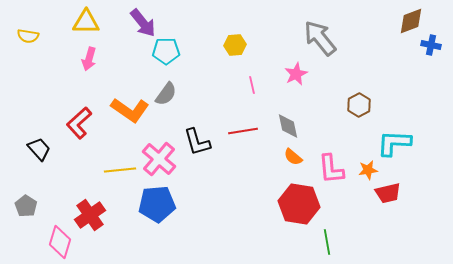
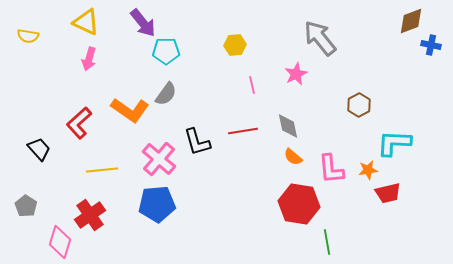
yellow triangle: rotated 24 degrees clockwise
yellow line: moved 18 px left
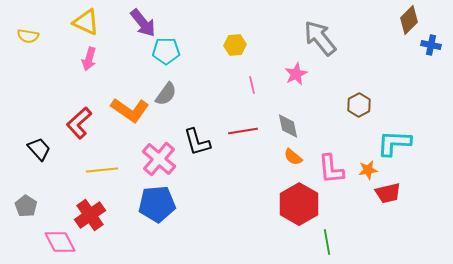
brown diamond: moved 2 px left, 1 px up; rotated 24 degrees counterclockwise
red hexagon: rotated 21 degrees clockwise
pink diamond: rotated 44 degrees counterclockwise
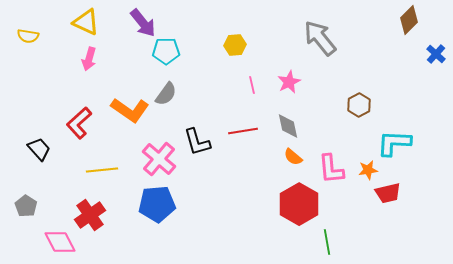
blue cross: moved 5 px right, 9 px down; rotated 30 degrees clockwise
pink star: moved 7 px left, 8 px down
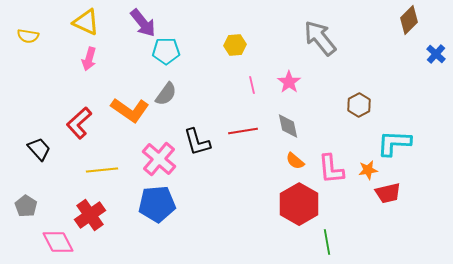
pink star: rotated 10 degrees counterclockwise
orange semicircle: moved 2 px right, 4 px down
pink diamond: moved 2 px left
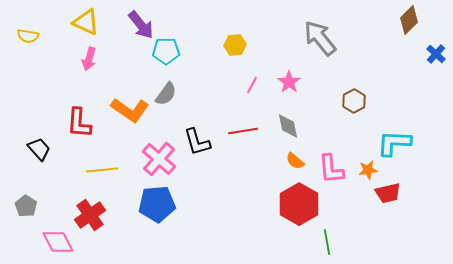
purple arrow: moved 2 px left, 2 px down
pink line: rotated 42 degrees clockwise
brown hexagon: moved 5 px left, 4 px up
red L-shape: rotated 44 degrees counterclockwise
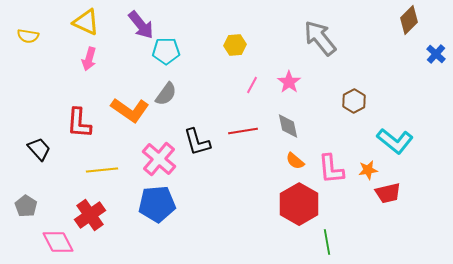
cyan L-shape: moved 1 px right, 2 px up; rotated 144 degrees counterclockwise
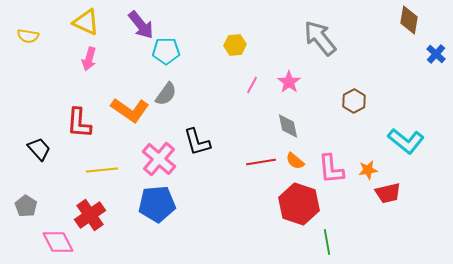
brown diamond: rotated 36 degrees counterclockwise
red line: moved 18 px right, 31 px down
cyan L-shape: moved 11 px right
red hexagon: rotated 12 degrees counterclockwise
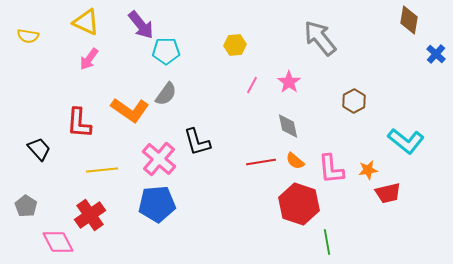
pink arrow: rotated 20 degrees clockwise
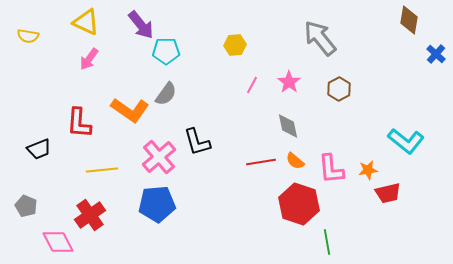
brown hexagon: moved 15 px left, 12 px up
black trapezoid: rotated 110 degrees clockwise
pink cross: moved 2 px up; rotated 8 degrees clockwise
gray pentagon: rotated 10 degrees counterclockwise
